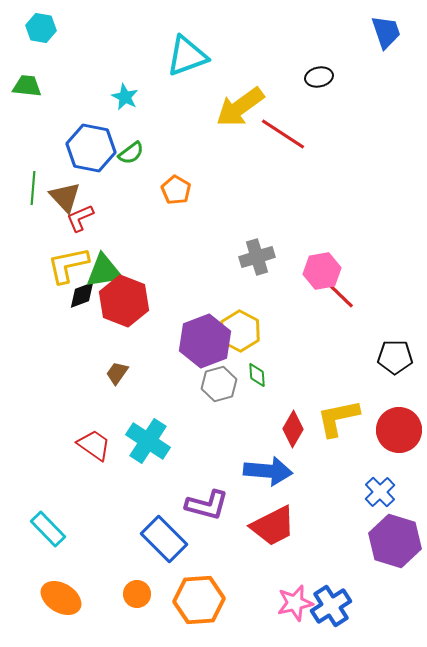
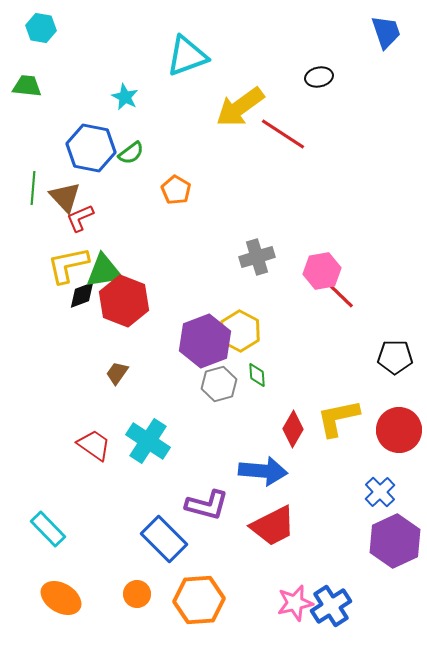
blue arrow at (268, 471): moved 5 px left
purple hexagon at (395, 541): rotated 18 degrees clockwise
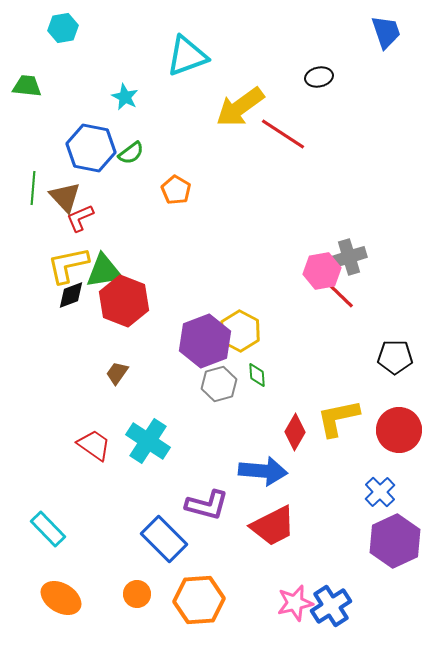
cyan hexagon at (41, 28): moved 22 px right; rotated 20 degrees counterclockwise
gray cross at (257, 257): moved 92 px right
black diamond at (82, 295): moved 11 px left
red diamond at (293, 429): moved 2 px right, 3 px down
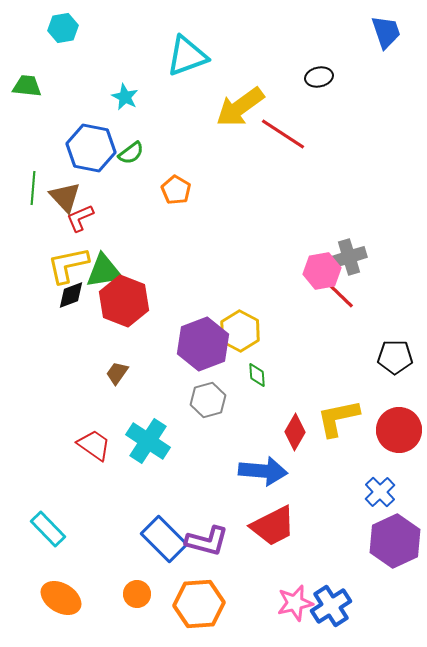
purple hexagon at (205, 341): moved 2 px left, 3 px down
gray hexagon at (219, 384): moved 11 px left, 16 px down
purple L-shape at (207, 505): moved 36 px down
orange hexagon at (199, 600): moved 4 px down
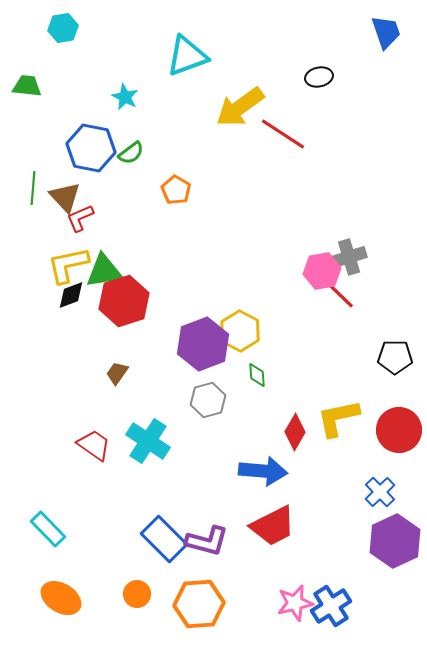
red hexagon at (124, 301): rotated 21 degrees clockwise
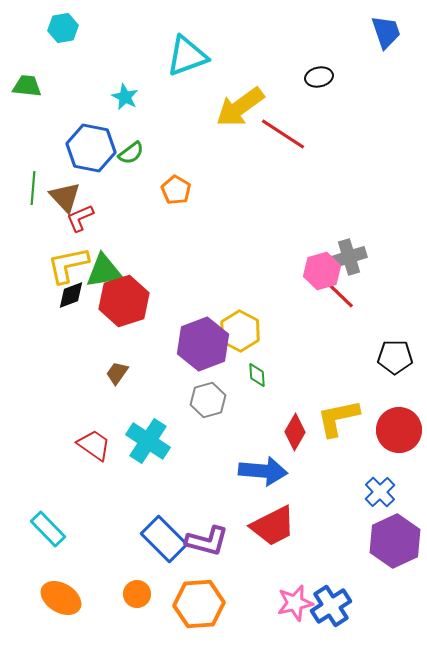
pink hexagon at (322, 271): rotated 6 degrees counterclockwise
